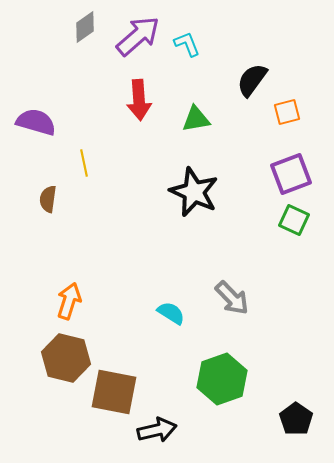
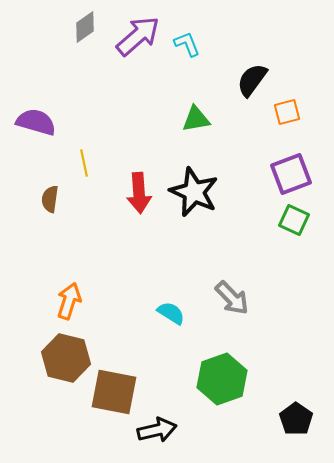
red arrow: moved 93 px down
brown semicircle: moved 2 px right
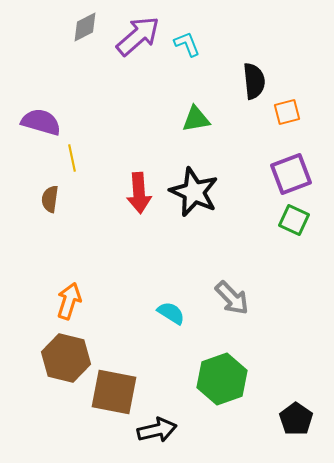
gray diamond: rotated 8 degrees clockwise
black semicircle: moved 2 px right, 1 px down; rotated 138 degrees clockwise
purple semicircle: moved 5 px right
yellow line: moved 12 px left, 5 px up
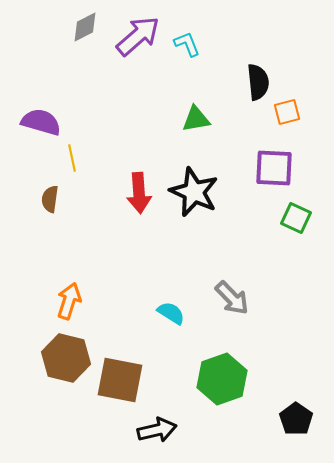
black semicircle: moved 4 px right, 1 px down
purple square: moved 17 px left, 6 px up; rotated 24 degrees clockwise
green square: moved 2 px right, 2 px up
brown square: moved 6 px right, 12 px up
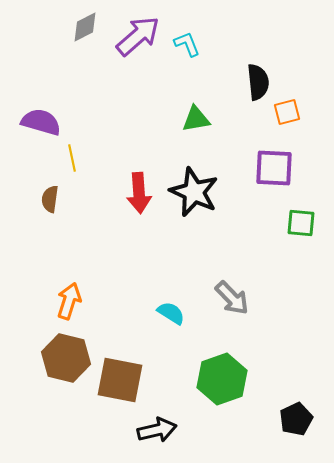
green square: moved 5 px right, 5 px down; rotated 20 degrees counterclockwise
black pentagon: rotated 12 degrees clockwise
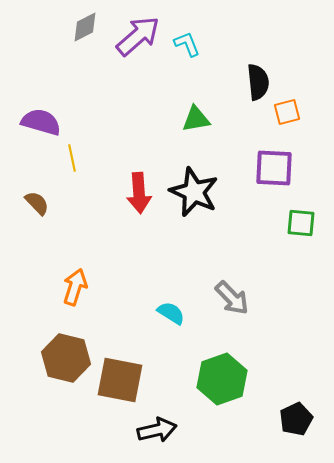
brown semicircle: moved 13 px left, 4 px down; rotated 128 degrees clockwise
orange arrow: moved 6 px right, 14 px up
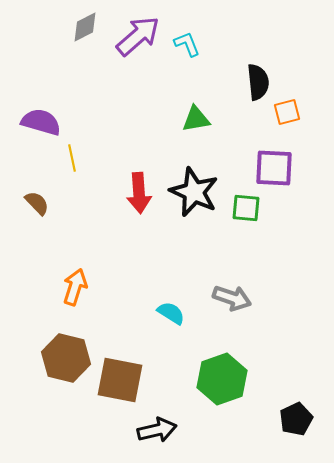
green square: moved 55 px left, 15 px up
gray arrow: rotated 27 degrees counterclockwise
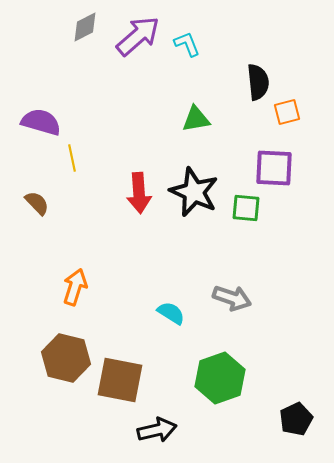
green hexagon: moved 2 px left, 1 px up
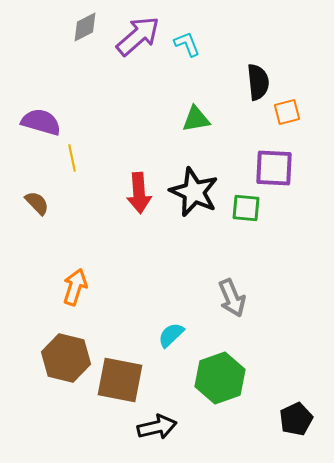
gray arrow: rotated 48 degrees clockwise
cyan semicircle: moved 22 px down; rotated 76 degrees counterclockwise
black arrow: moved 3 px up
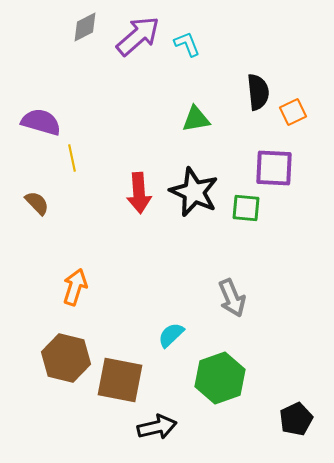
black semicircle: moved 10 px down
orange square: moved 6 px right; rotated 12 degrees counterclockwise
